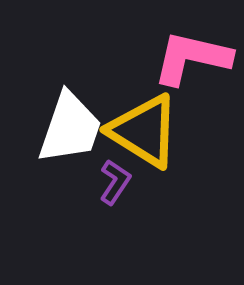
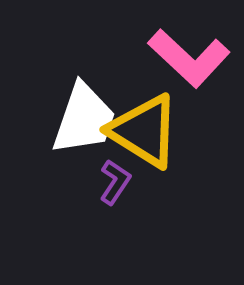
pink L-shape: moved 3 px left; rotated 150 degrees counterclockwise
white trapezoid: moved 14 px right, 9 px up
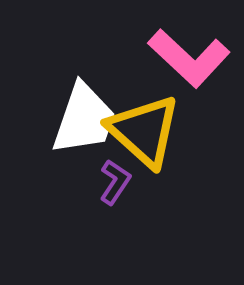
yellow triangle: rotated 10 degrees clockwise
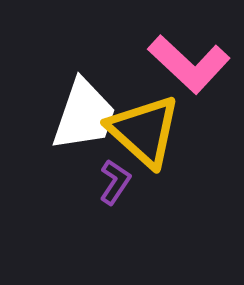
pink L-shape: moved 6 px down
white trapezoid: moved 4 px up
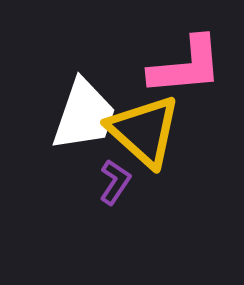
pink L-shape: moved 3 px left, 2 px down; rotated 48 degrees counterclockwise
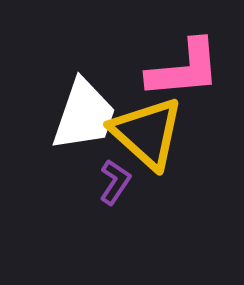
pink L-shape: moved 2 px left, 3 px down
yellow triangle: moved 3 px right, 2 px down
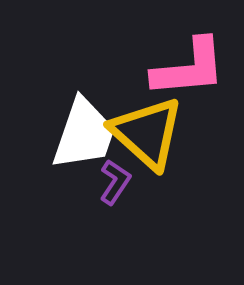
pink L-shape: moved 5 px right, 1 px up
white trapezoid: moved 19 px down
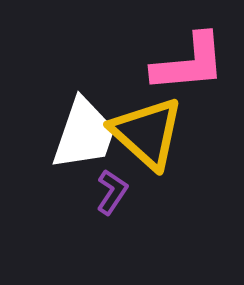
pink L-shape: moved 5 px up
purple L-shape: moved 3 px left, 10 px down
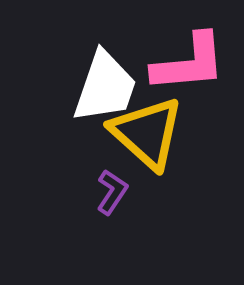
white trapezoid: moved 21 px right, 47 px up
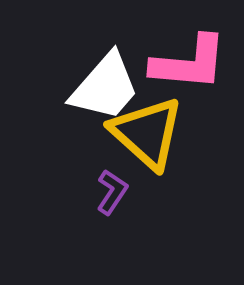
pink L-shape: rotated 10 degrees clockwise
white trapezoid: rotated 22 degrees clockwise
